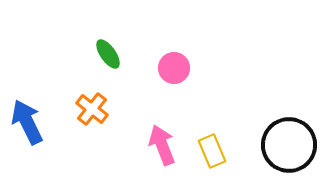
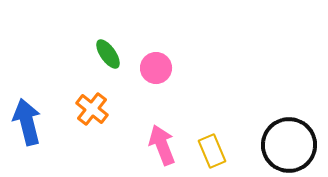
pink circle: moved 18 px left
blue arrow: rotated 12 degrees clockwise
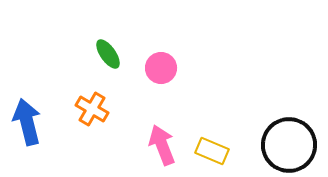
pink circle: moved 5 px right
orange cross: rotated 8 degrees counterclockwise
yellow rectangle: rotated 44 degrees counterclockwise
